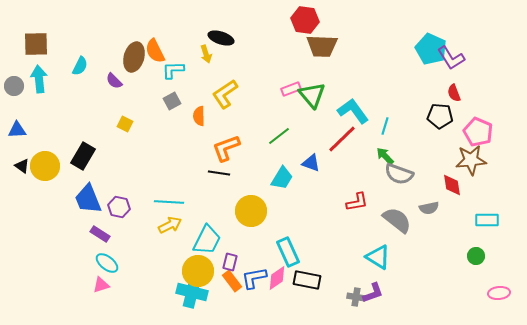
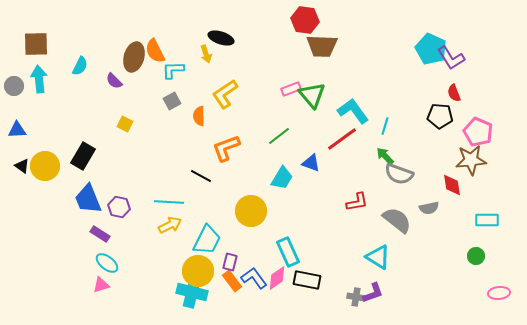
red line at (342, 139): rotated 8 degrees clockwise
black line at (219, 173): moved 18 px left, 3 px down; rotated 20 degrees clockwise
blue L-shape at (254, 278): rotated 64 degrees clockwise
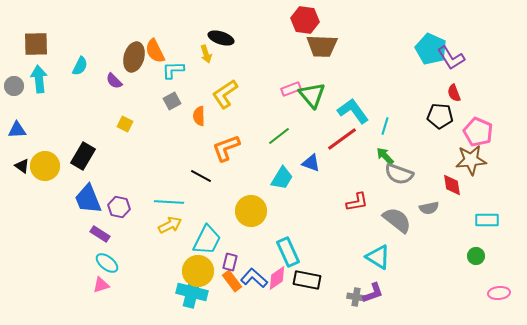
blue L-shape at (254, 278): rotated 12 degrees counterclockwise
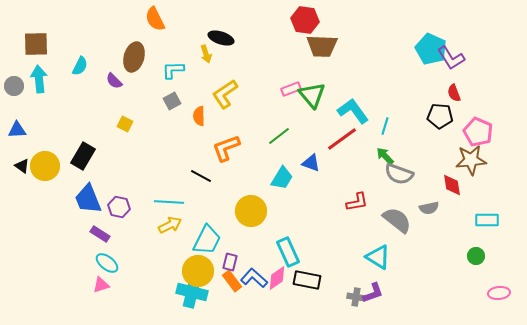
orange semicircle at (155, 51): moved 32 px up
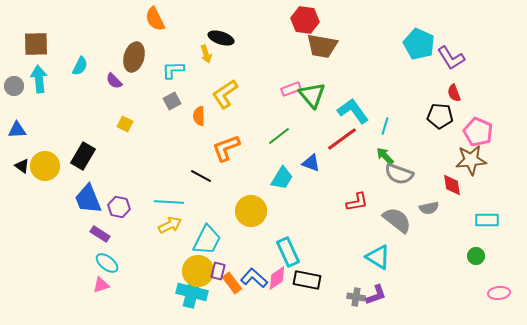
brown trapezoid at (322, 46): rotated 8 degrees clockwise
cyan pentagon at (431, 49): moved 12 px left, 5 px up
purple rectangle at (230, 262): moved 12 px left, 9 px down
orange rectangle at (232, 281): moved 2 px down
purple L-shape at (373, 293): moved 3 px right, 2 px down
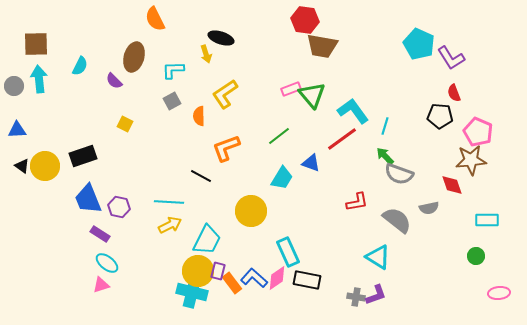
black rectangle at (83, 156): rotated 40 degrees clockwise
red diamond at (452, 185): rotated 10 degrees counterclockwise
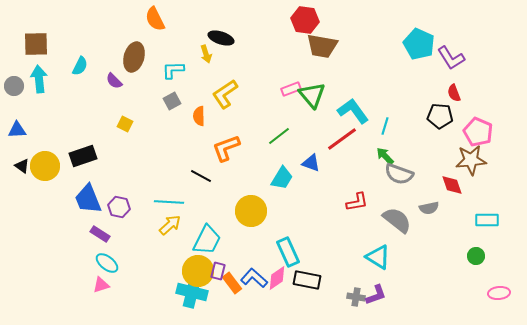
yellow arrow at (170, 225): rotated 15 degrees counterclockwise
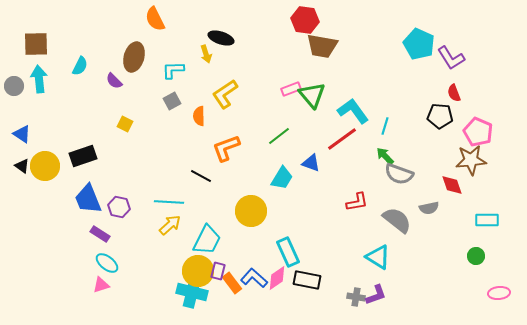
blue triangle at (17, 130): moved 5 px right, 4 px down; rotated 36 degrees clockwise
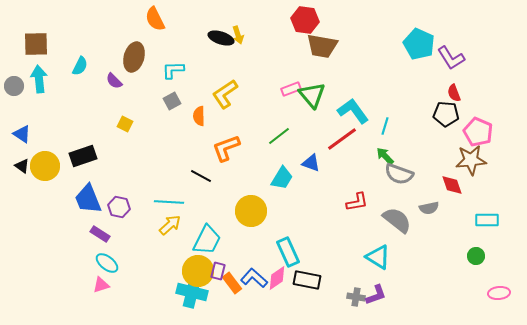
yellow arrow at (206, 54): moved 32 px right, 19 px up
black pentagon at (440, 116): moved 6 px right, 2 px up
